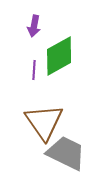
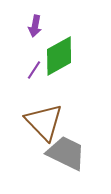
purple arrow: moved 1 px right
purple line: rotated 30 degrees clockwise
brown triangle: rotated 9 degrees counterclockwise
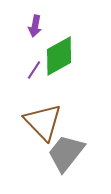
brown triangle: moved 1 px left
gray trapezoid: rotated 78 degrees counterclockwise
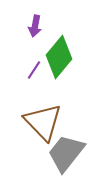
green diamond: moved 1 px down; rotated 21 degrees counterclockwise
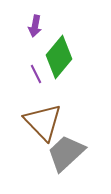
purple line: moved 2 px right, 4 px down; rotated 60 degrees counterclockwise
gray trapezoid: rotated 9 degrees clockwise
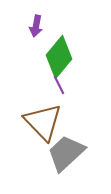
purple arrow: moved 1 px right
purple line: moved 23 px right, 11 px down
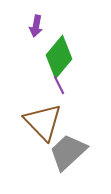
gray trapezoid: moved 2 px right, 1 px up
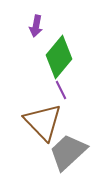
purple line: moved 2 px right, 5 px down
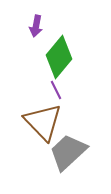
purple line: moved 5 px left
